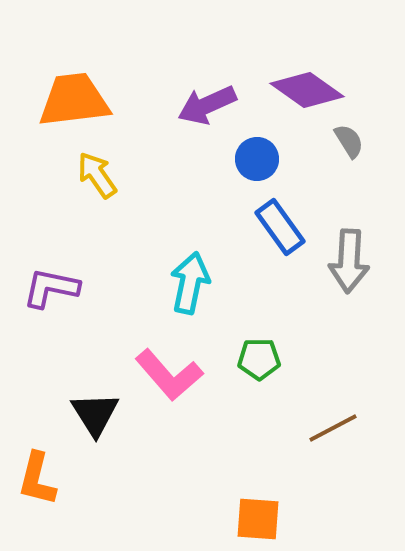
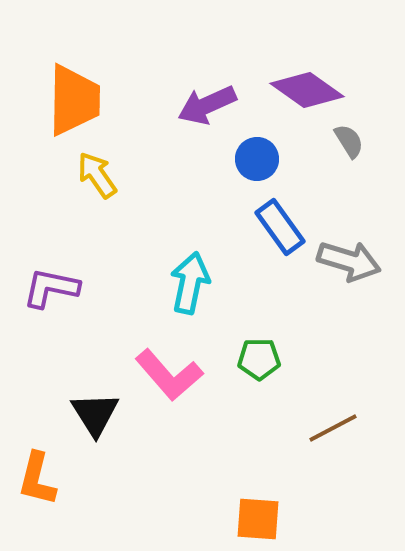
orange trapezoid: rotated 98 degrees clockwise
gray arrow: rotated 76 degrees counterclockwise
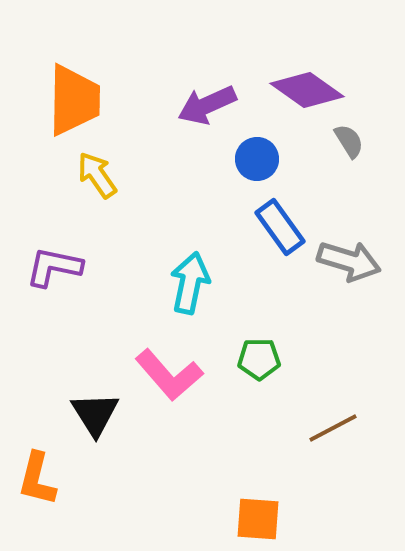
purple L-shape: moved 3 px right, 21 px up
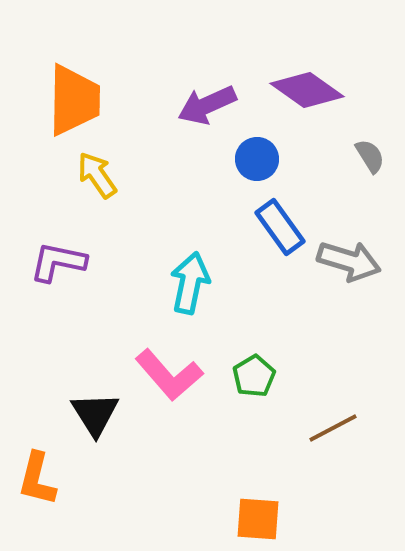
gray semicircle: moved 21 px right, 15 px down
purple L-shape: moved 4 px right, 5 px up
green pentagon: moved 5 px left, 17 px down; rotated 30 degrees counterclockwise
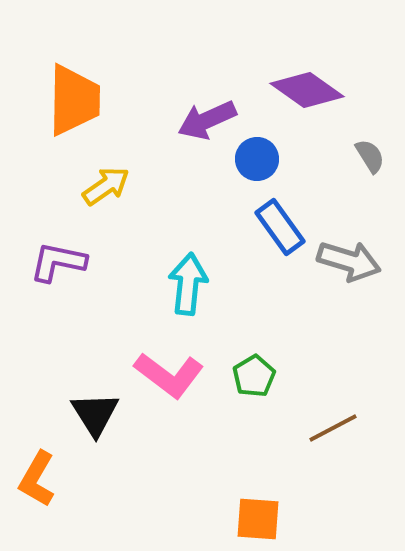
purple arrow: moved 15 px down
yellow arrow: moved 9 px right, 11 px down; rotated 90 degrees clockwise
cyan arrow: moved 2 px left, 1 px down; rotated 6 degrees counterclockwise
pink L-shape: rotated 12 degrees counterclockwise
orange L-shape: rotated 16 degrees clockwise
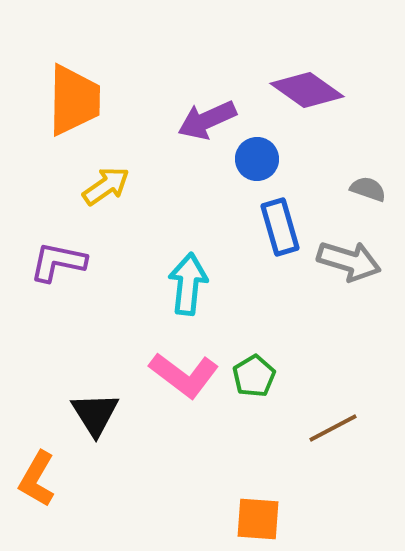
gray semicircle: moved 2 px left, 33 px down; rotated 39 degrees counterclockwise
blue rectangle: rotated 20 degrees clockwise
pink L-shape: moved 15 px right
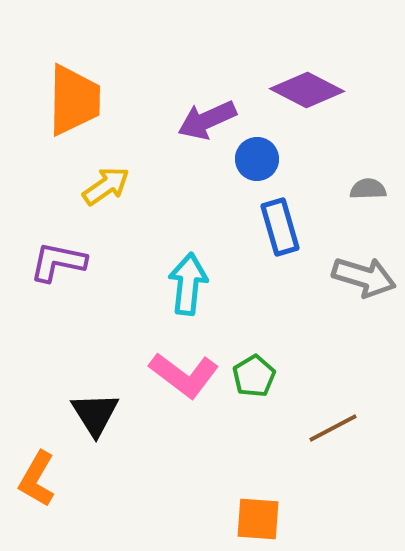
purple diamond: rotated 8 degrees counterclockwise
gray semicircle: rotated 21 degrees counterclockwise
gray arrow: moved 15 px right, 16 px down
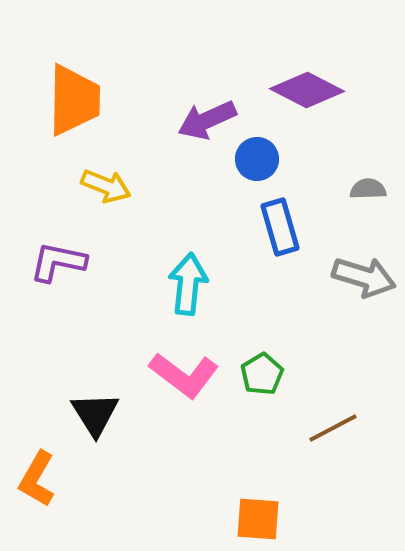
yellow arrow: rotated 57 degrees clockwise
green pentagon: moved 8 px right, 2 px up
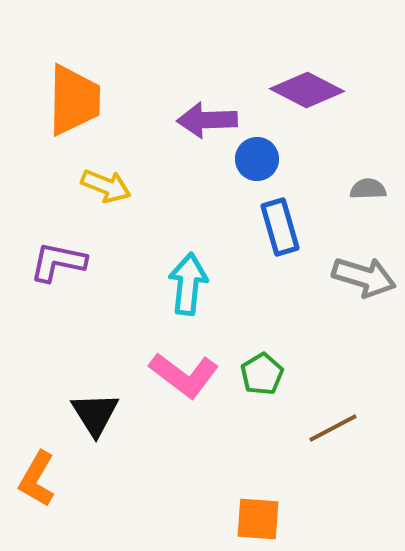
purple arrow: rotated 22 degrees clockwise
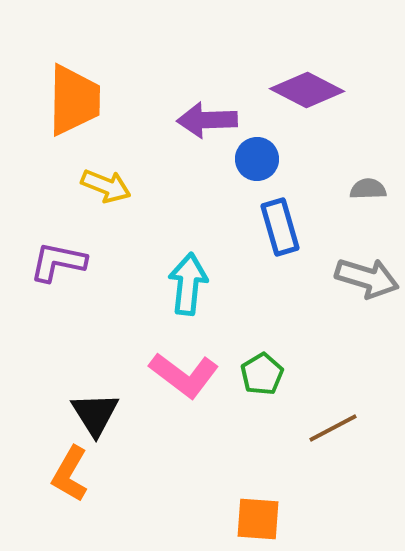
gray arrow: moved 3 px right, 1 px down
orange L-shape: moved 33 px right, 5 px up
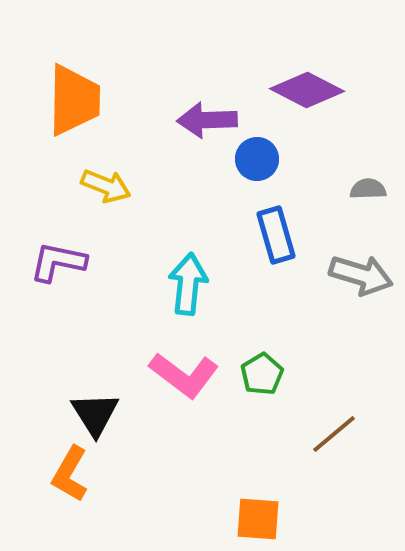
blue rectangle: moved 4 px left, 8 px down
gray arrow: moved 6 px left, 3 px up
brown line: moved 1 px right, 6 px down; rotated 12 degrees counterclockwise
